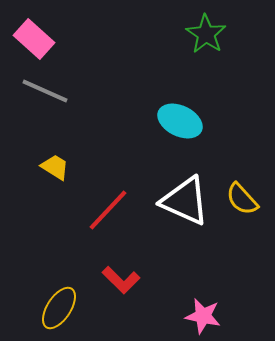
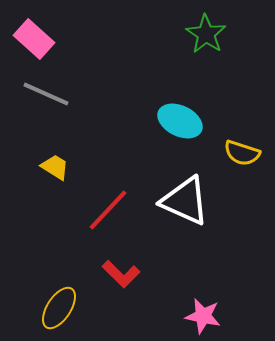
gray line: moved 1 px right, 3 px down
yellow semicircle: moved 46 px up; rotated 30 degrees counterclockwise
red L-shape: moved 6 px up
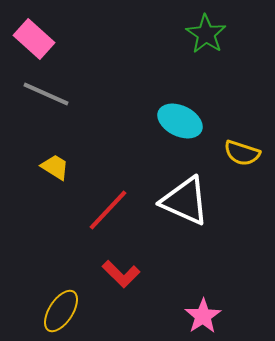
yellow ellipse: moved 2 px right, 3 px down
pink star: rotated 27 degrees clockwise
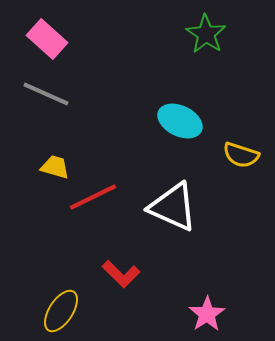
pink rectangle: moved 13 px right
yellow semicircle: moved 1 px left, 2 px down
yellow trapezoid: rotated 16 degrees counterclockwise
white triangle: moved 12 px left, 6 px down
red line: moved 15 px left, 13 px up; rotated 21 degrees clockwise
pink star: moved 4 px right, 2 px up
